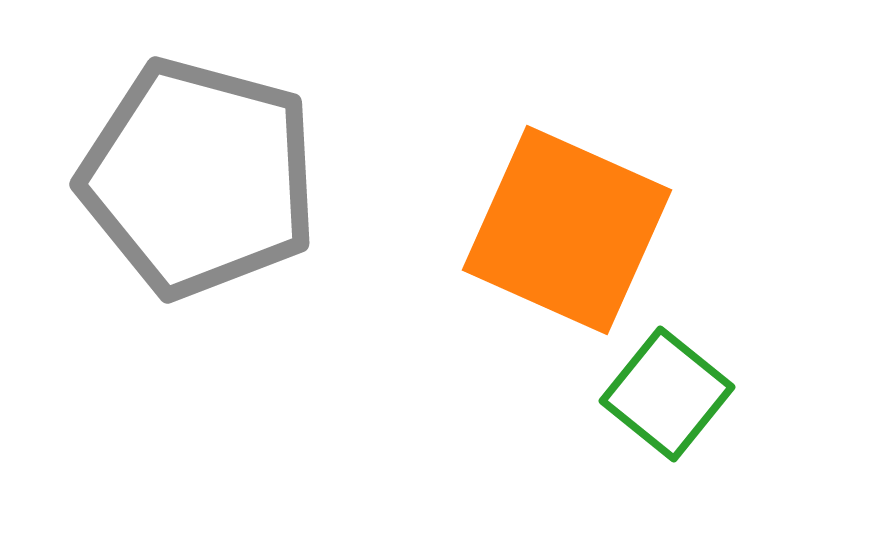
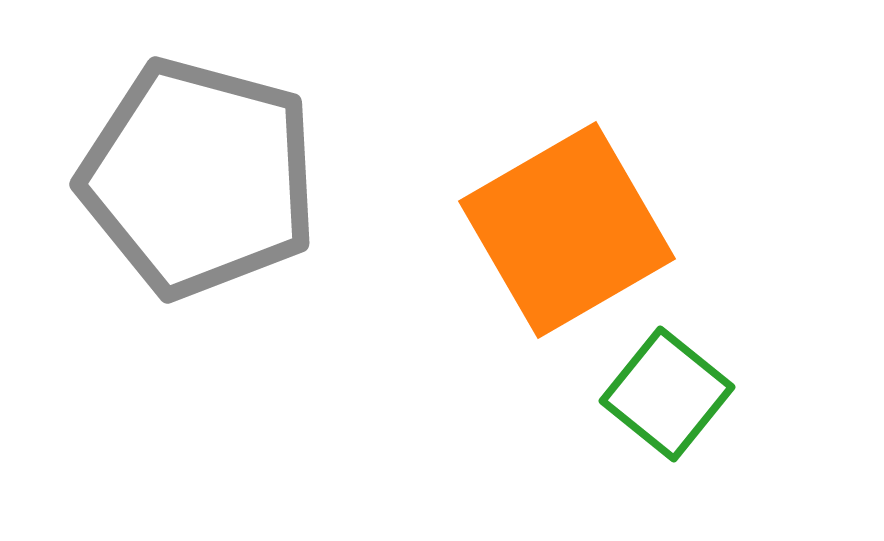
orange square: rotated 36 degrees clockwise
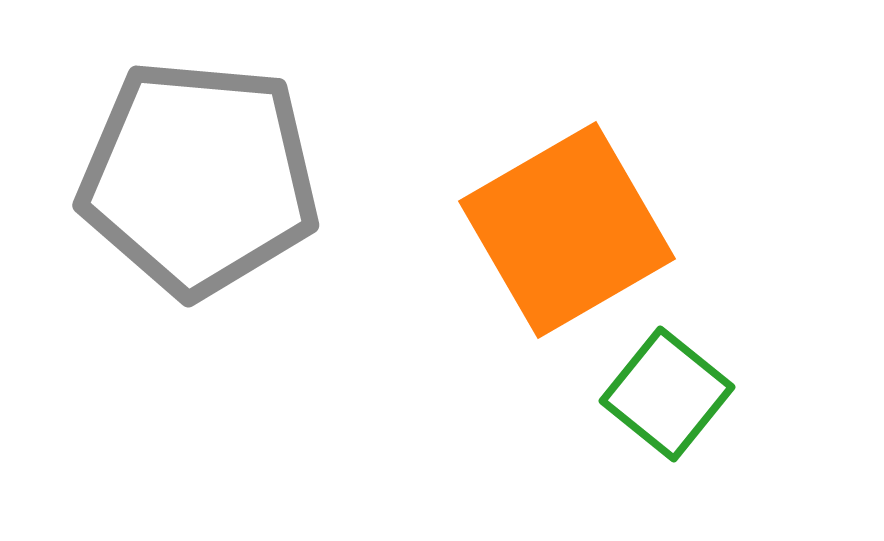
gray pentagon: rotated 10 degrees counterclockwise
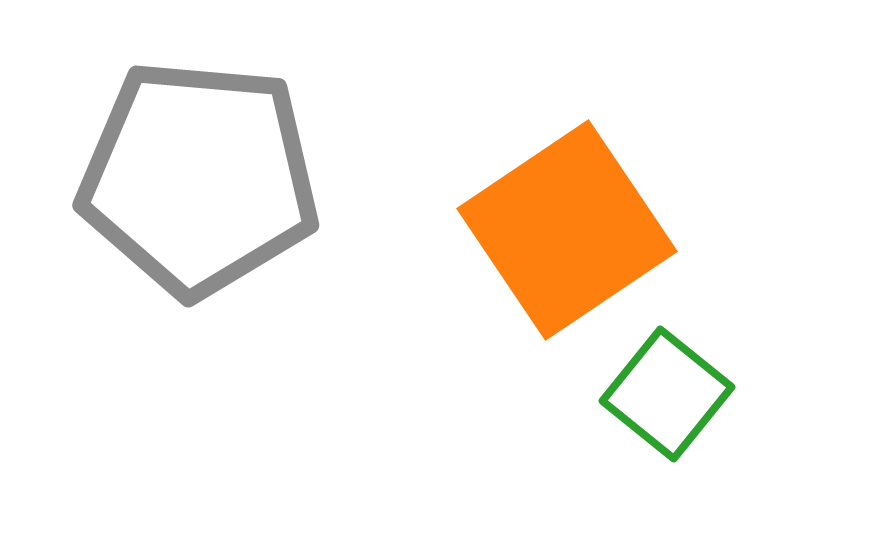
orange square: rotated 4 degrees counterclockwise
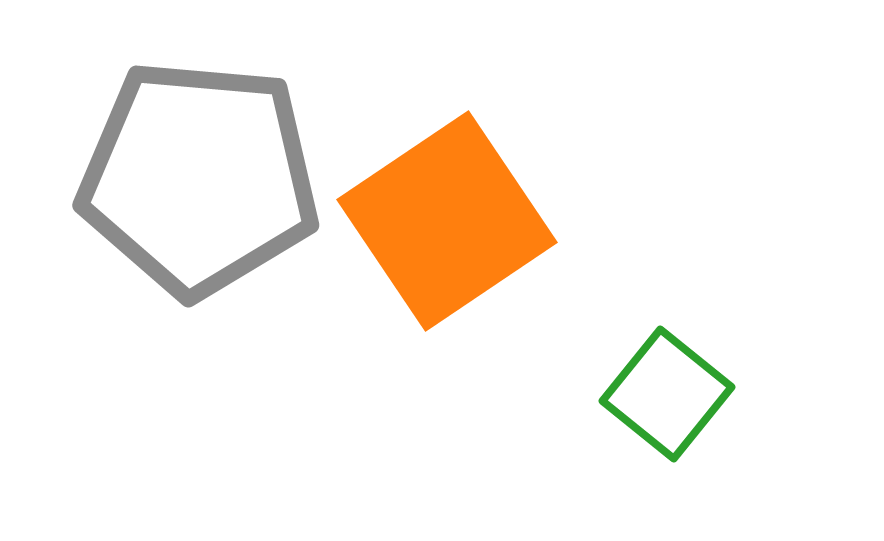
orange square: moved 120 px left, 9 px up
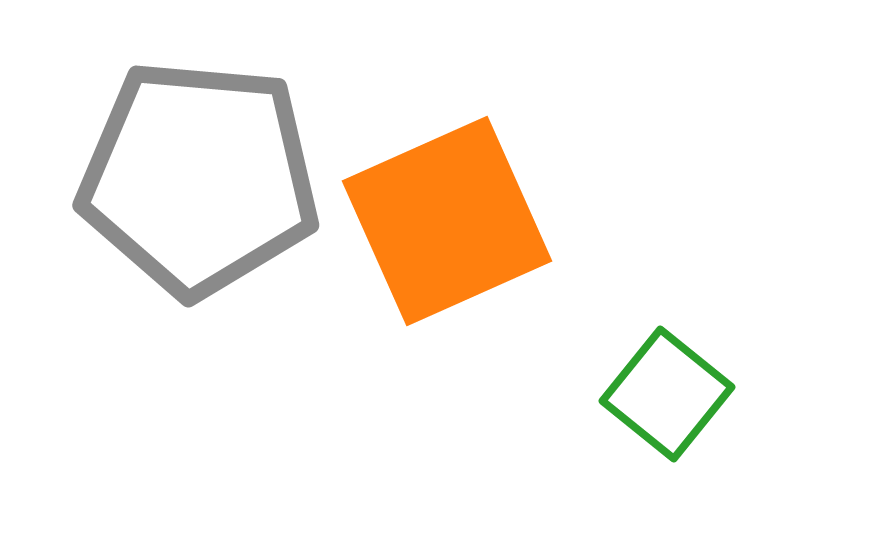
orange square: rotated 10 degrees clockwise
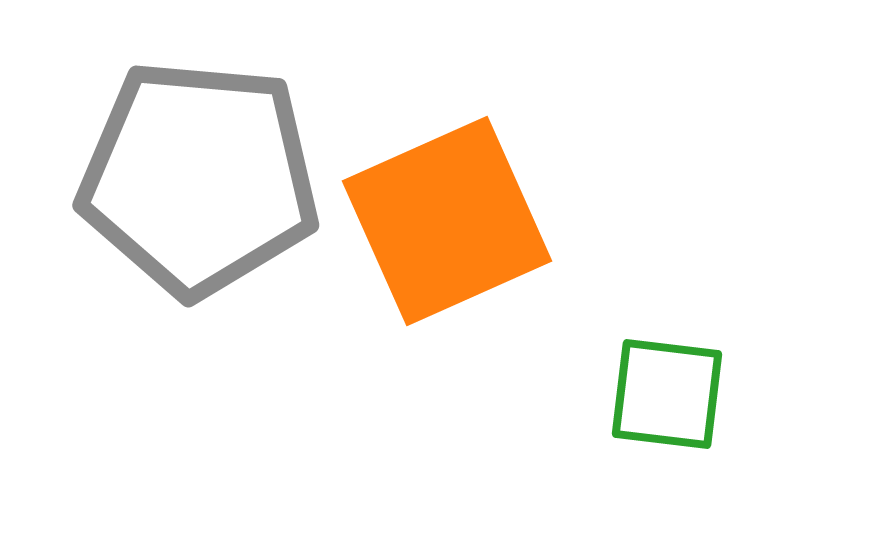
green square: rotated 32 degrees counterclockwise
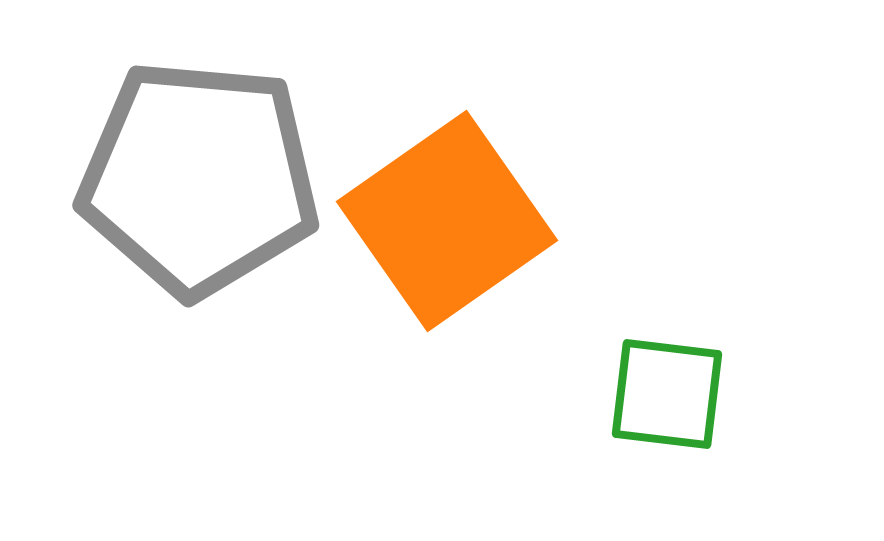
orange square: rotated 11 degrees counterclockwise
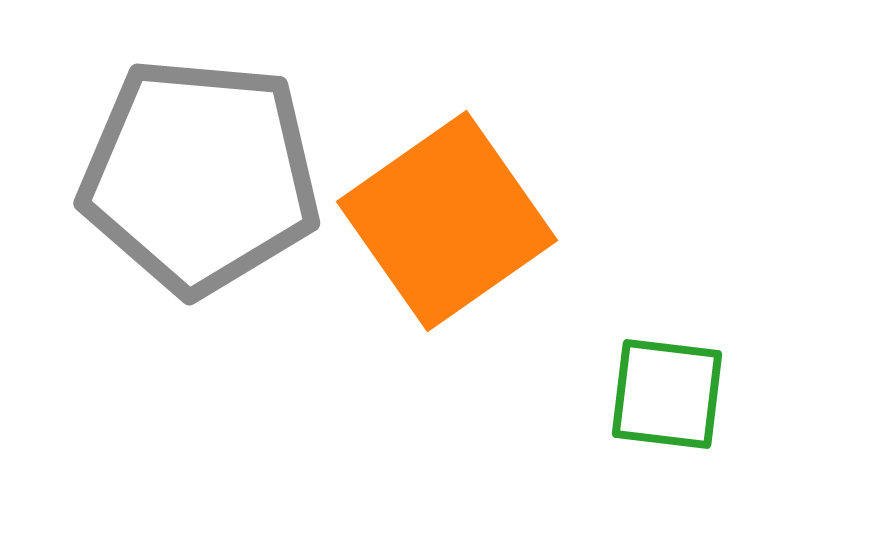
gray pentagon: moved 1 px right, 2 px up
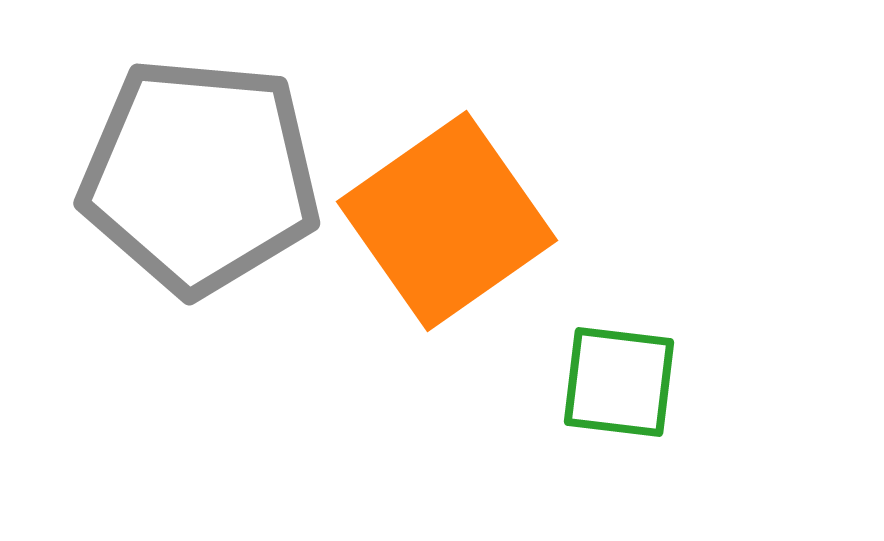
green square: moved 48 px left, 12 px up
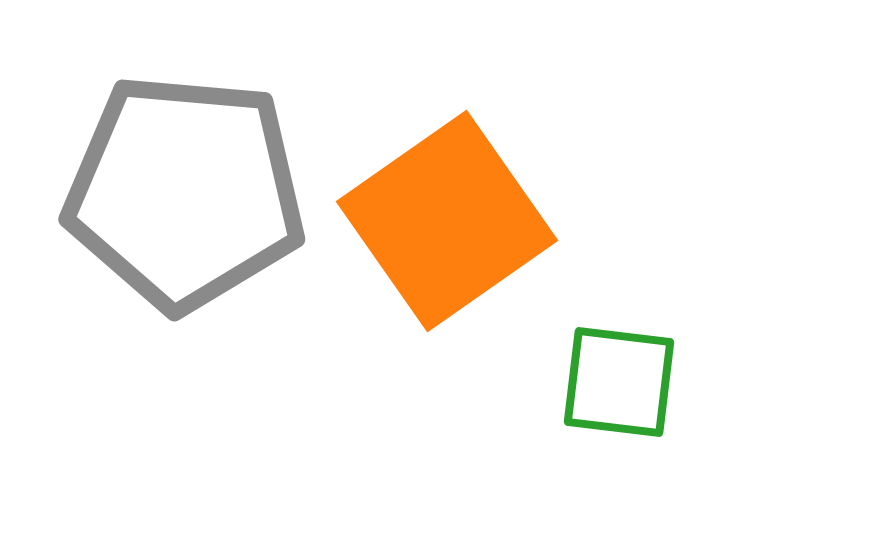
gray pentagon: moved 15 px left, 16 px down
